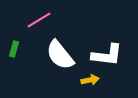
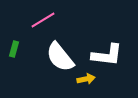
pink line: moved 4 px right
white semicircle: moved 2 px down
yellow arrow: moved 4 px left, 1 px up
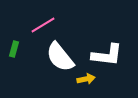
pink line: moved 5 px down
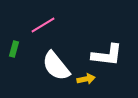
white semicircle: moved 4 px left, 9 px down
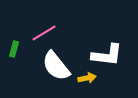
pink line: moved 1 px right, 8 px down
yellow arrow: moved 1 px right, 1 px up
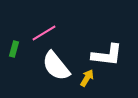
yellow arrow: rotated 48 degrees counterclockwise
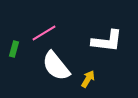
white L-shape: moved 14 px up
yellow arrow: moved 1 px right, 1 px down
